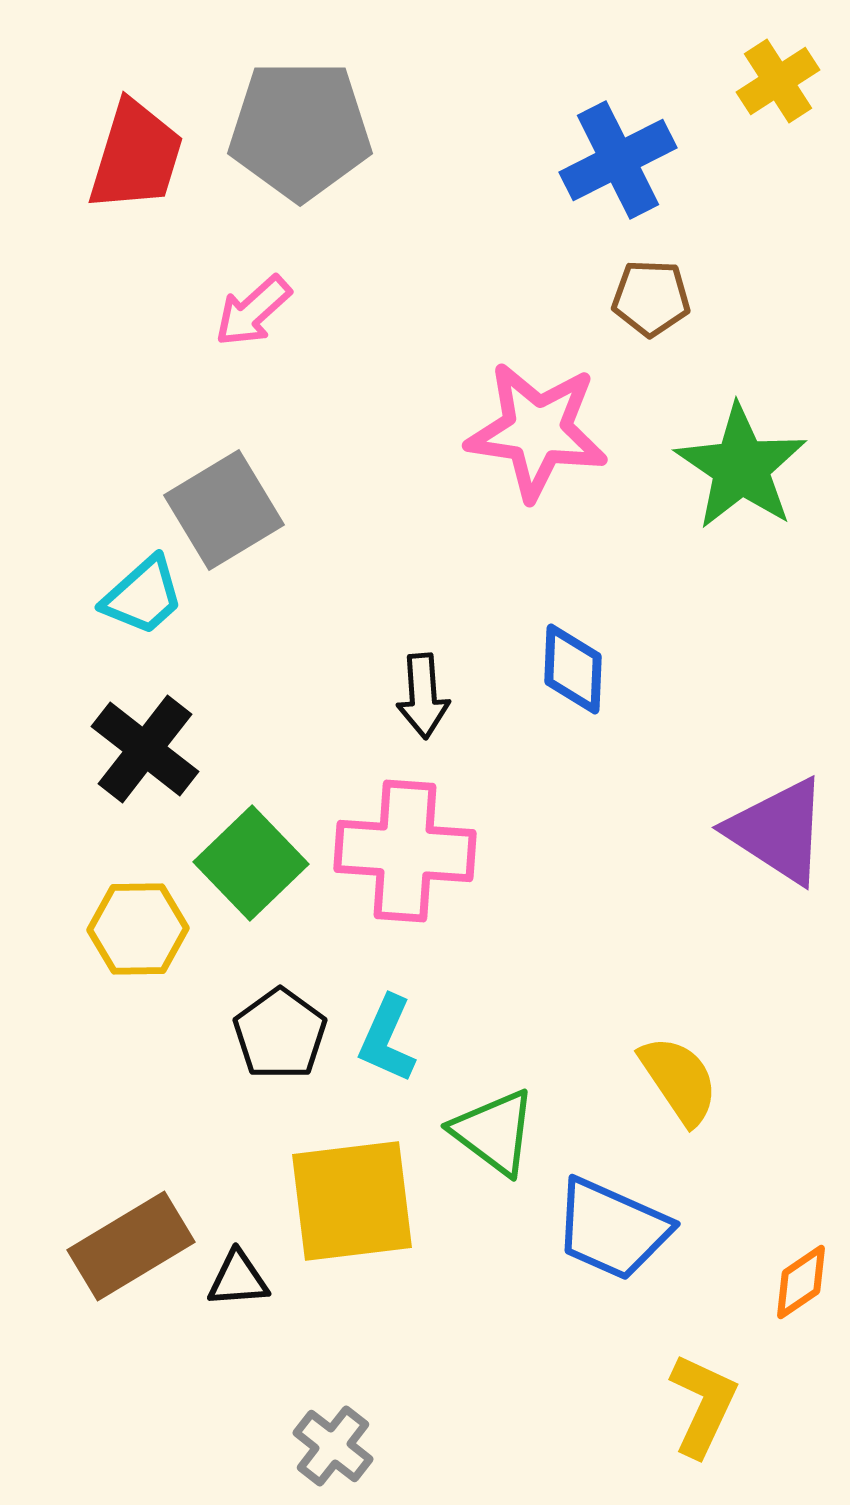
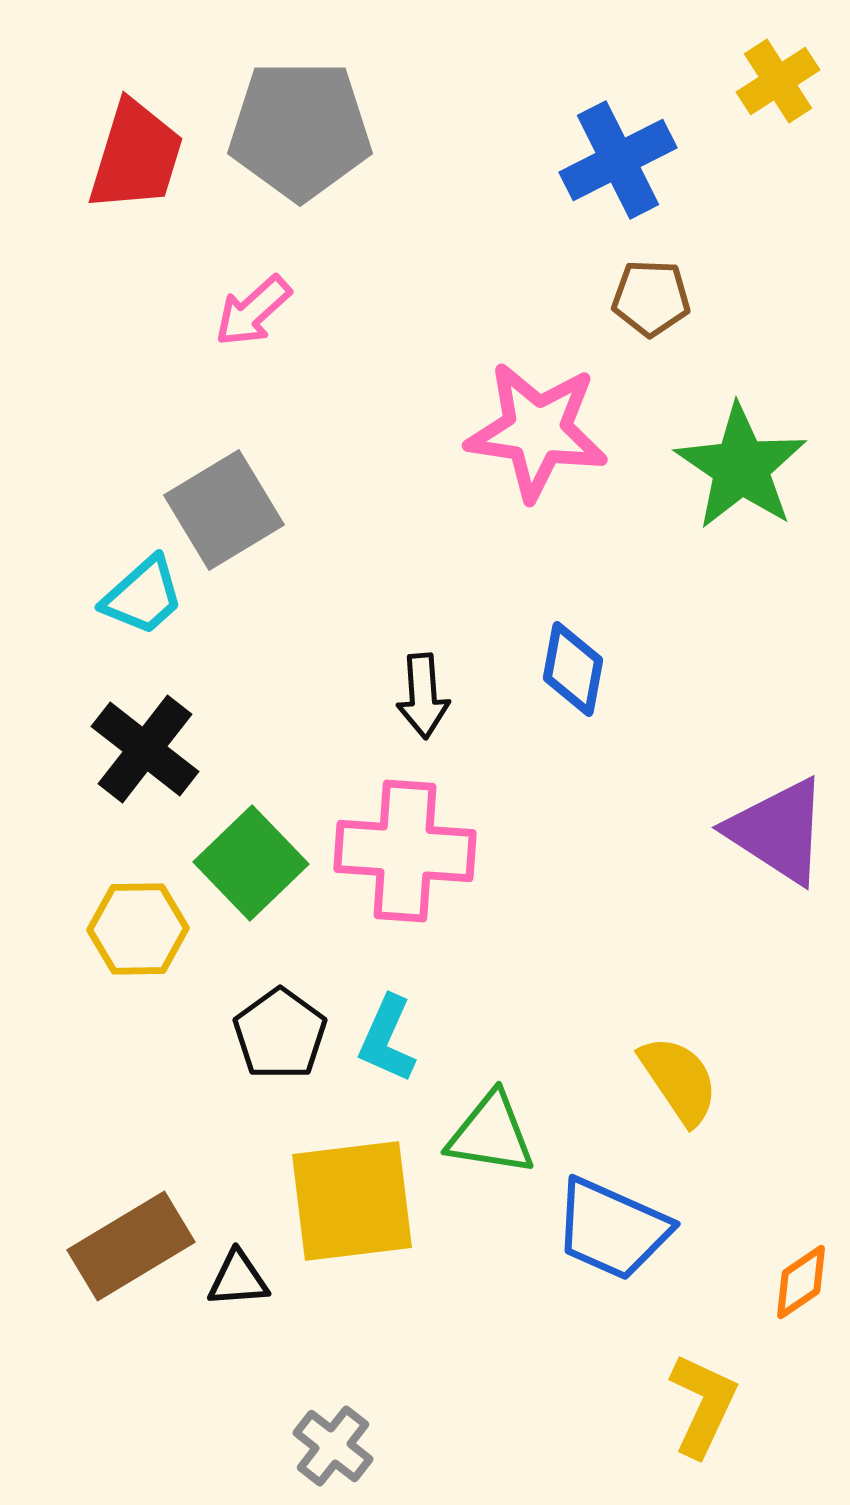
blue diamond: rotated 8 degrees clockwise
green triangle: moved 3 px left, 2 px down; rotated 28 degrees counterclockwise
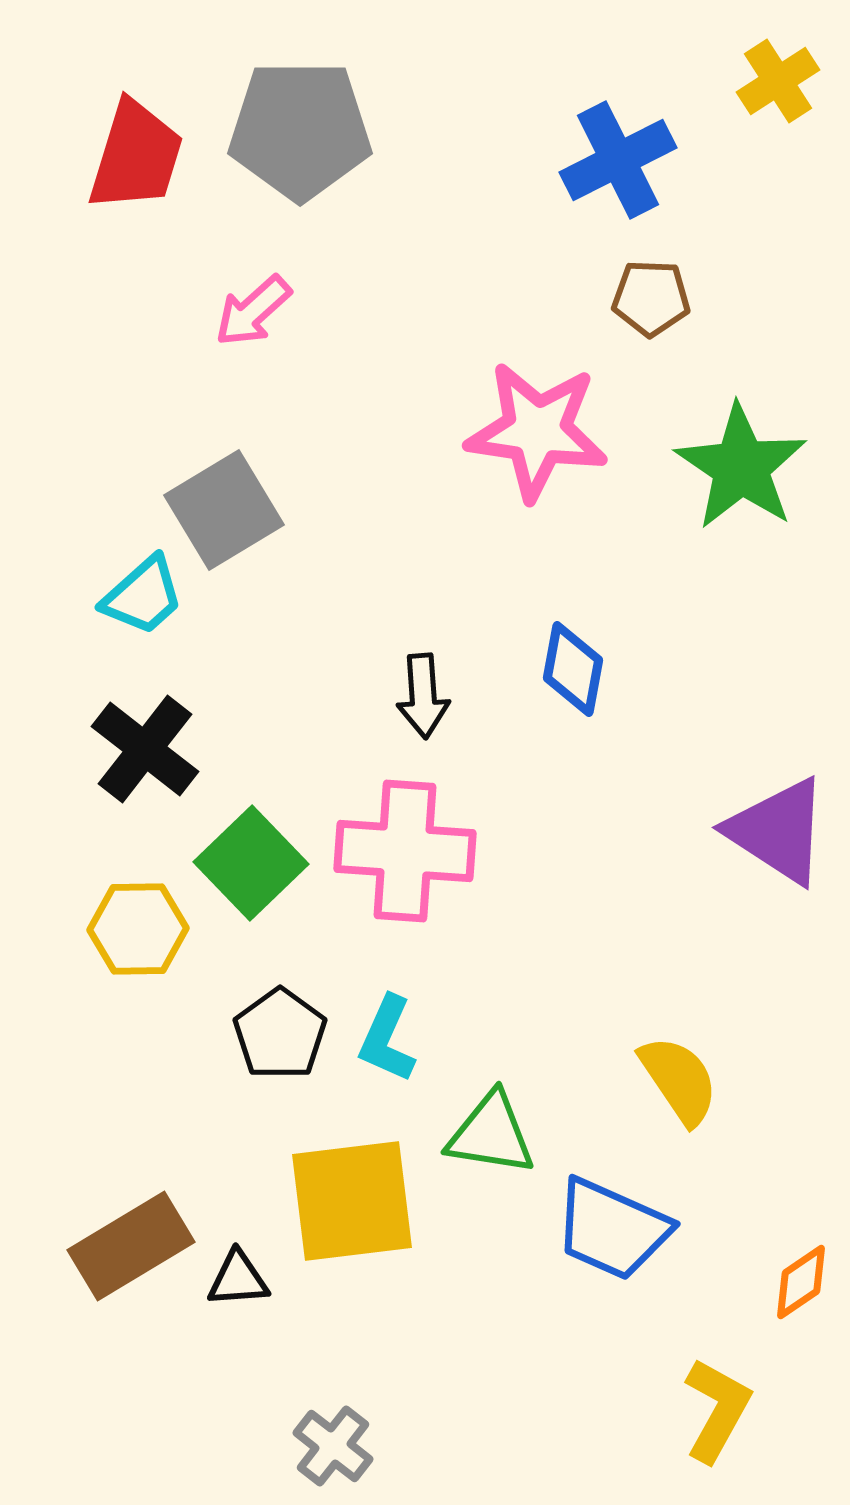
yellow L-shape: moved 14 px right, 5 px down; rotated 4 degrees clockwise
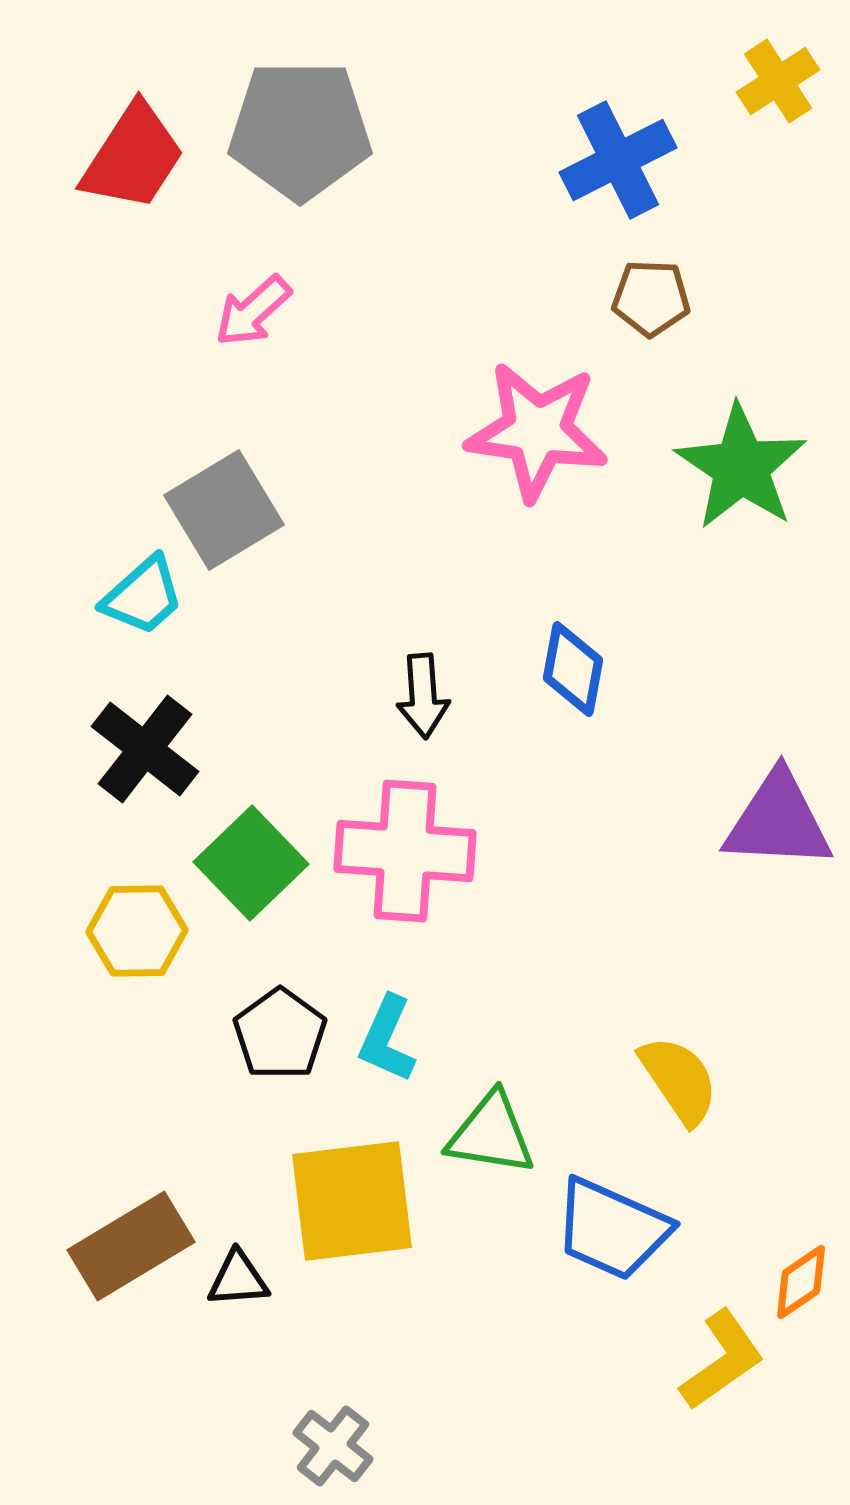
red trapezoid: moved 3 px left, 1 px down; rotated 16 degrees clockwise
purple triangle: moved 10 px up; rotated 30 degrees counterclockwise
yellow hexagon: moved 1 px left, 2 px down
yellow L-shape: moved 5 px right, 50 px up; rotated 26 degrees clockwise
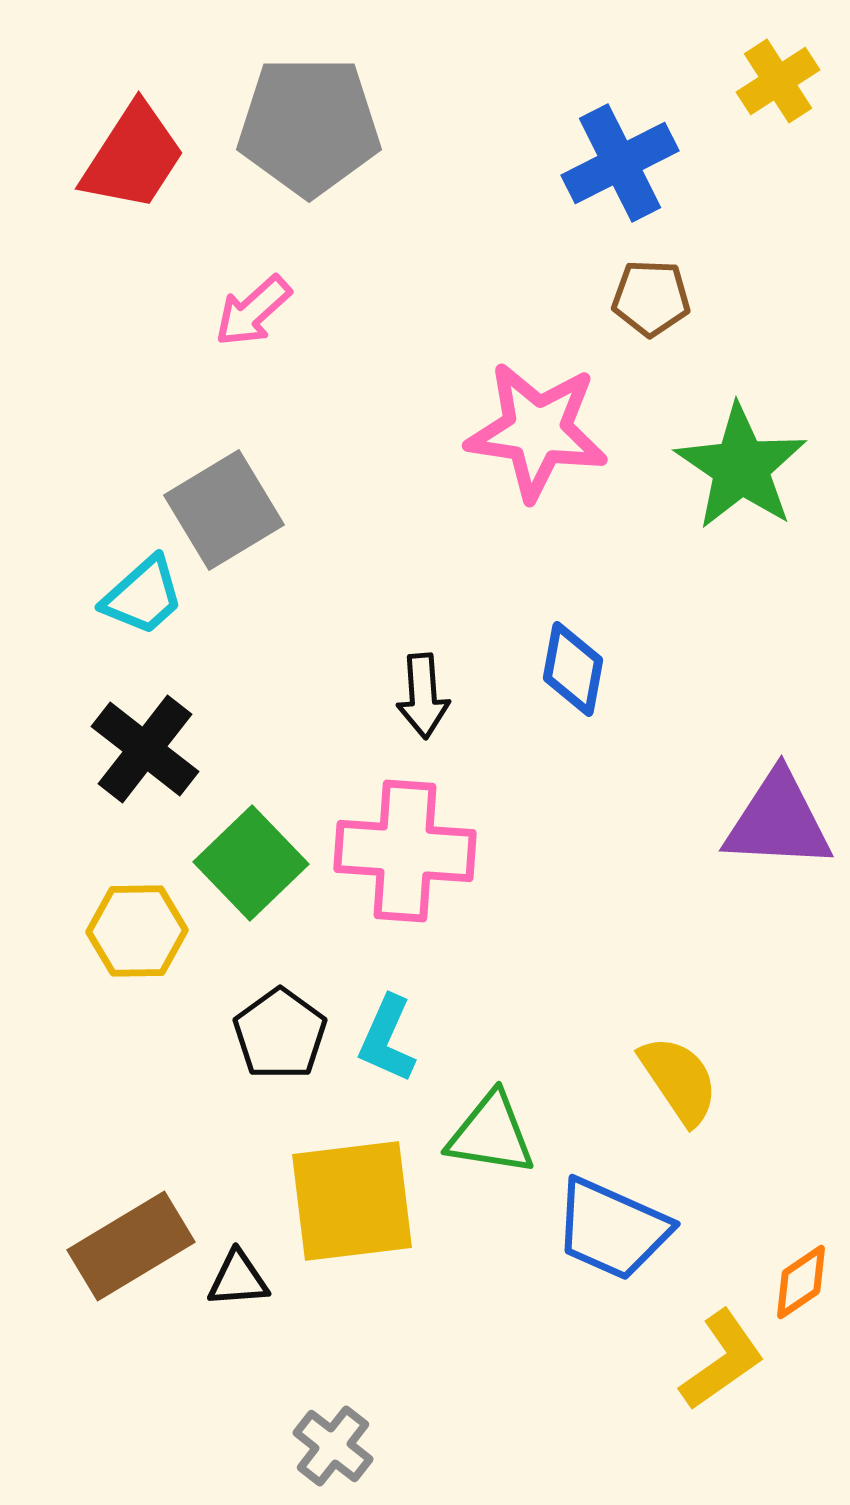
gray pentagon: moved 9 px right, 4 px up
blue cross: moved 2 px right, 3 px down
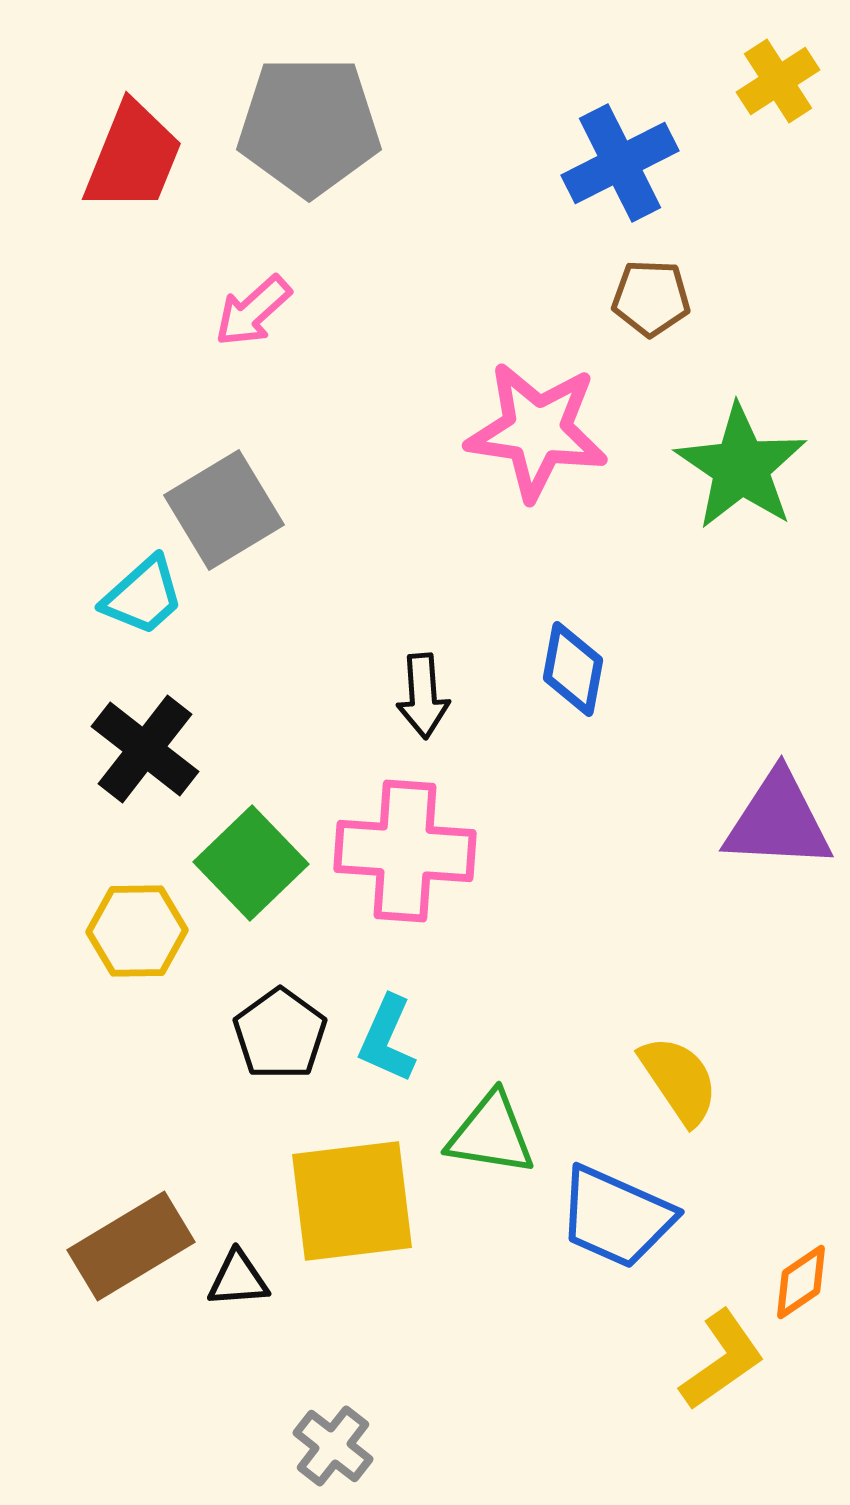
red trapezoid: rotated 11 degrees counterclockwise
blue trapezoid: moved 4 px right, 12 px up
